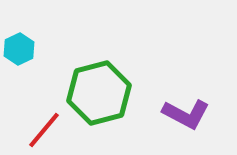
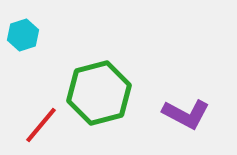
cyan hexagon: moved 4 px right, 14 px up; rotated 8 degrees clockwise
red line: moved 3 px left, 5 px up
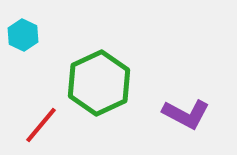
cyan hexagon: rotated 16 degrees counterclockwise
green hexagon: moved 10 px up; rotated 10 degrees counterclockwise
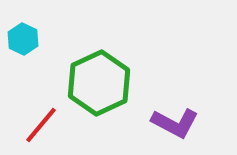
cyan hexagon: moved 4 px down
purple L-shape: moved 11 px left, 9 px down
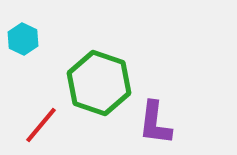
green hexagon: rotated 16 degrees counterclockwise
purple L-shape: moved 20 px left; rotated 69 degrees clockwise
